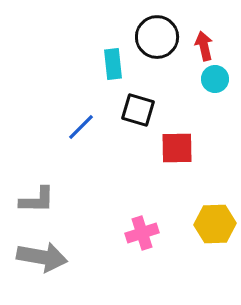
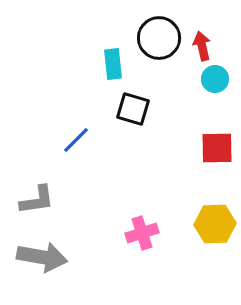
black circle: moved 2 px right, 1 px down
red arrow: moved 2 px left
black square: moved 5 px left, 1 px up
blue line: moved 5 px left, 13 px down
red square: moved 40 px right
gray L-shape: rotated 9 degrees counterclockwise
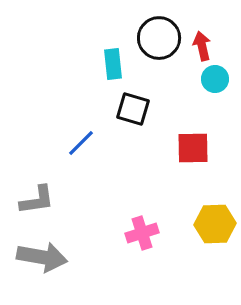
blue line: moved 5 px right, 3 px down
red square: moved 24 px left
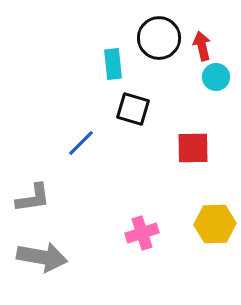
cyan circle: moved 1 px right, 2 px up
gray L-shape: moved 4 px left, 2 px up
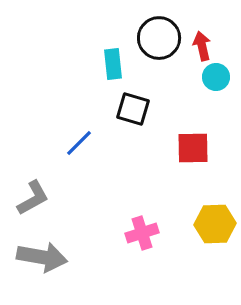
blue line: moved 2 px left
gray L-shape: rotated 21 degrees counterclockwise
